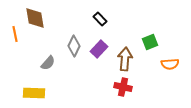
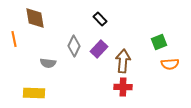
orange line: moved 1 px left, 5 px down
green square: moved 9 px right
brown arrow: moved 2 px left, 2 px down
gray semicircle: rotated 56 degrees clockwise
red cross: rotated 12 degrees counterclockwise
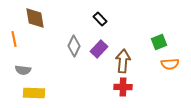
gray semicircle: moved 25 px left, 7 px down
